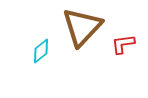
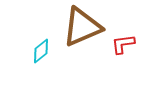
brown triangle: rotated 24 degrees clockwise
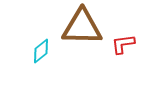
brown triangle: rotated 24 degrees clockwise
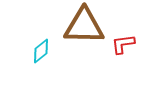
brown triangle: moved 2 px right, 1 px up
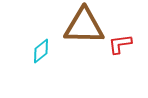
red L-shape: moved 3 px left
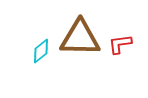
brown triangle: moved 4 px left, 12 px down
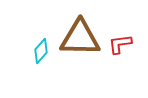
cyan diamond: rotated 10 degrees counterclockwise
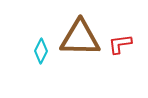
cyan diamond: rotated 15 degrees counterclockwise
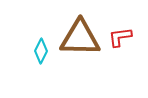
red L-shape: moved 7 px up
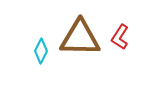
red L-shape: rotated 50 degrees counterclockwise
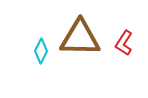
red L-shape: moved 4 px right, 6 px down
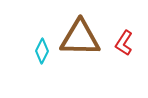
cyan diamond: moved 1 px right
